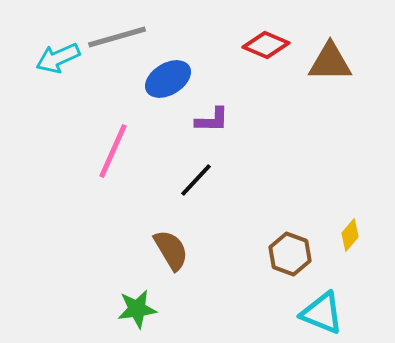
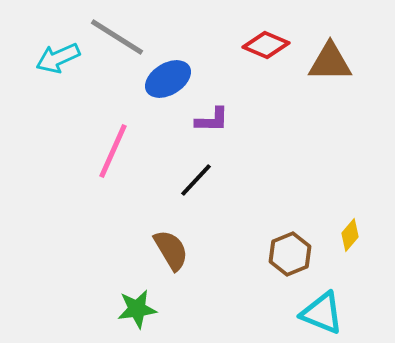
gray line: rotated 48 degrees clockwise
brown hexagon: rotated 18 degrees clockwise
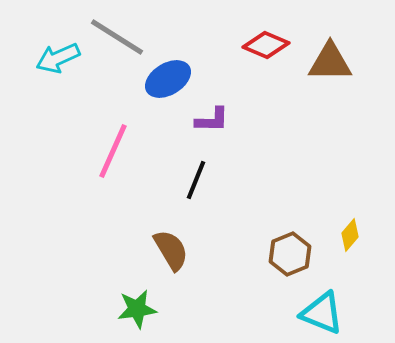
black line: rotated 21 degrees counterclockwise
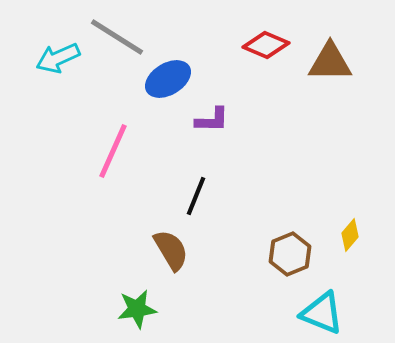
black line: moved 16 px down
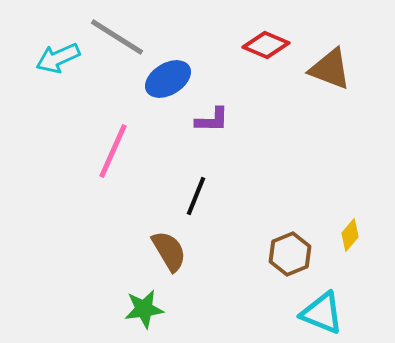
brown triangle: moved 7 px down; rotated 21 degrees clockwise
brown semicircle: moved 2 px left, 1 px down
green star: moved 7 px right
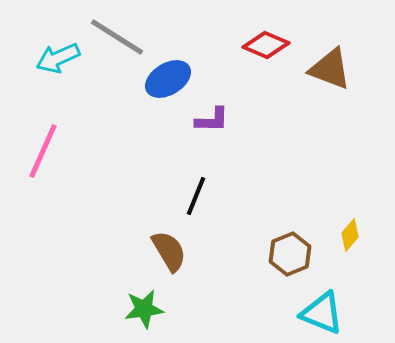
pink line: moved 70 px left
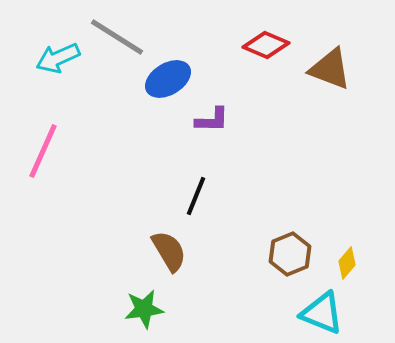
yellow diamond: moved 3 px left, 28 px down
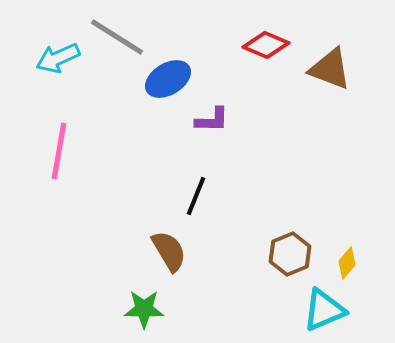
pink line: moved 16 px right; rotated 14 degrees counterclockwise
green star: rotated 9 degrees clockwise
cyan triangle: moved 2 px right, 3 px up; rotated 45 degrees counterclockwise
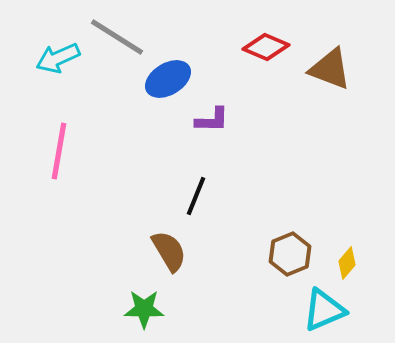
red diamond: moved 2 px down
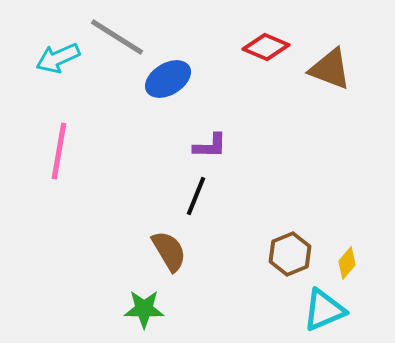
purple L-shape: moved 2 px left, 26 px down
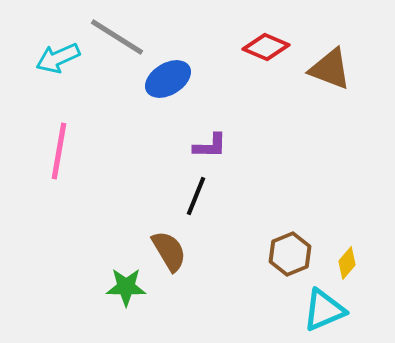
green star: moved 18 px left, 22 px up
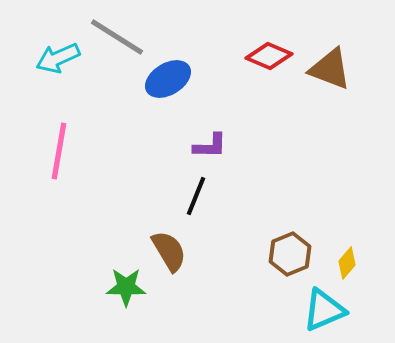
red diamond: moved 3 px right, 9 px down
